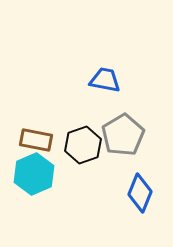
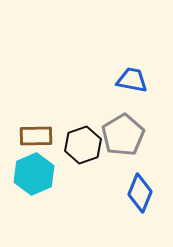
blue trapezoid: moved 27 px right
brown rectangle: moved 4 px up; rotated 12 degrees counterclockwise
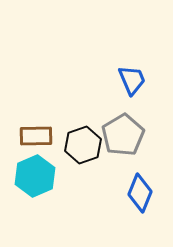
blue trapezoid: rotated 56 degrees clockwise
cyan hexagon: moved 1 px right, 2 px down
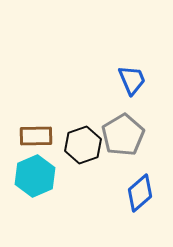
blue diamond: rotated 27 degrees clockwise
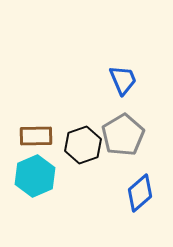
blue trapezoid: moved 9 px left
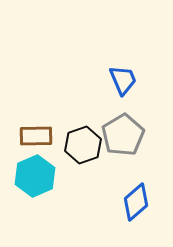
blue diamond: moved 4 px left, 9 px down
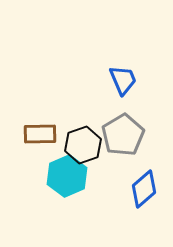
brown rectangle: moved 4 px right, 2 px up
cyan hexagon: moved 32 px right
blue diamond: moved 8 px right, 13 px up
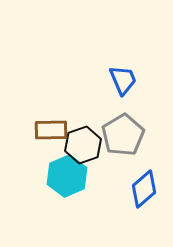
brown rectangle: moved 11 px right, 4 px up
